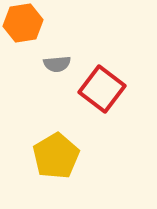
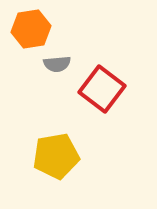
orange hexagon: moved 8 px right, 6 px down
yellow pentagon: rotated 21 degrees clockwise
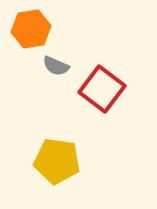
gray semicircle: moved 1 px left, 2 px down; rotated 28 degrees clockwise
yellow pentagon: moved 1 px right, 5 px down; rotated 18 degrees clockwise
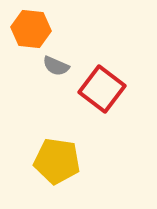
orange hexagon: rotated 15 degrees clockwise
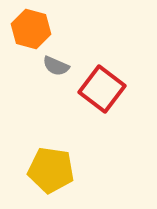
orange hexagon: rotated 9 degrees clockwise
yellow pentagon: moved 6 px left, 9 px down
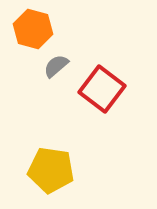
orange hexagon: moved 2 px right
gray semicircle: rotated 116 degrees clockwise
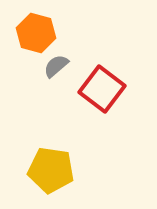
orange hexagon: moved 3 px right, 4 px down
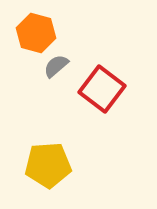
yellow pentagon: moved 3 px left, 5 px up; rotated 12 degrees counterclockwise
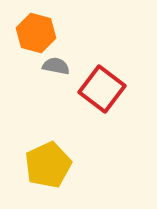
gray semicircle: rotated 52 degrees clockwise
yellow pentagon: rotated 21 degrees counterclockwise
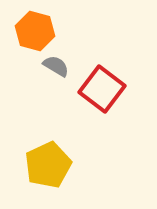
orange hexagon: moved 1 px left, 2 px up
gray semicircle: rotated 20 degrees clockwise
